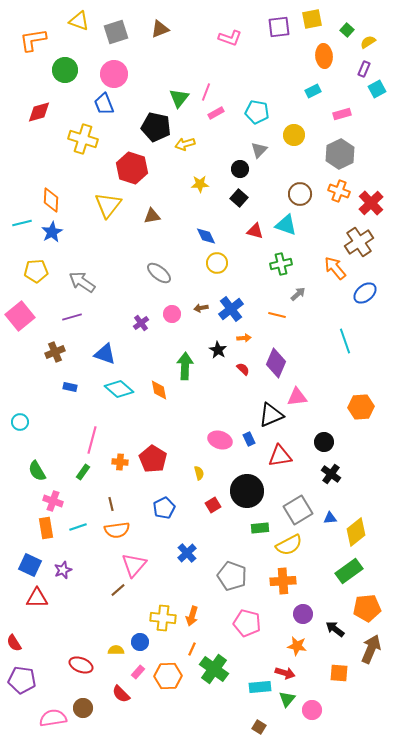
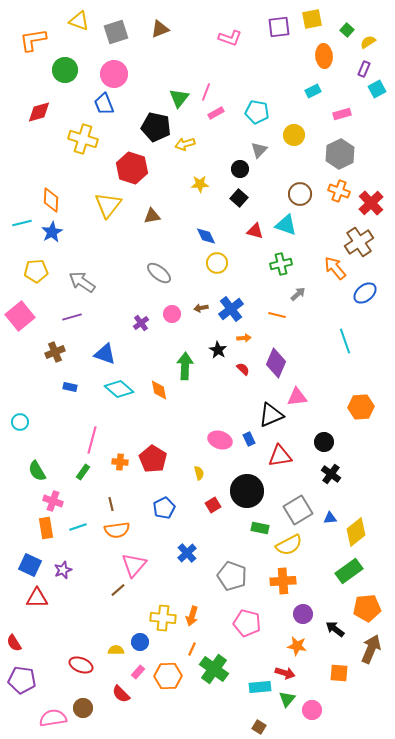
green rectangle at (260, 528): rotated 18 degrees clockwise
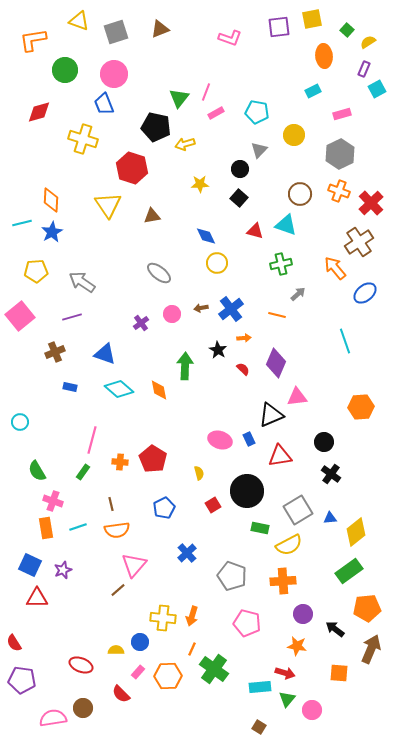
yellow triangle at (108, 205): rotated 12 degrees counterclockwise
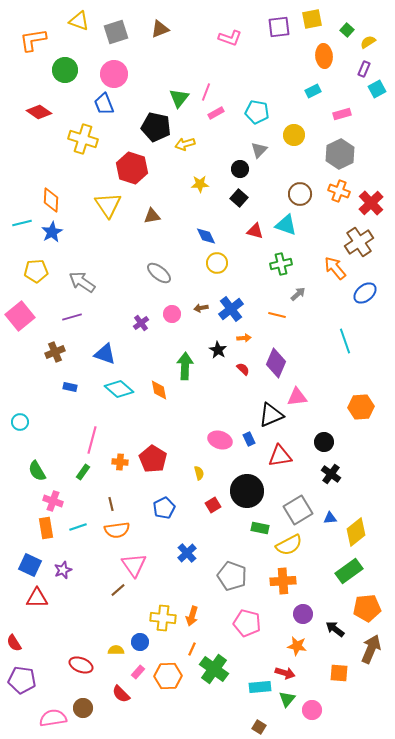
red diamond at (39, 112): rotated 50 degrees clockwise
pink triangle at (134, 565): rotated 16 degrees counterclockwise
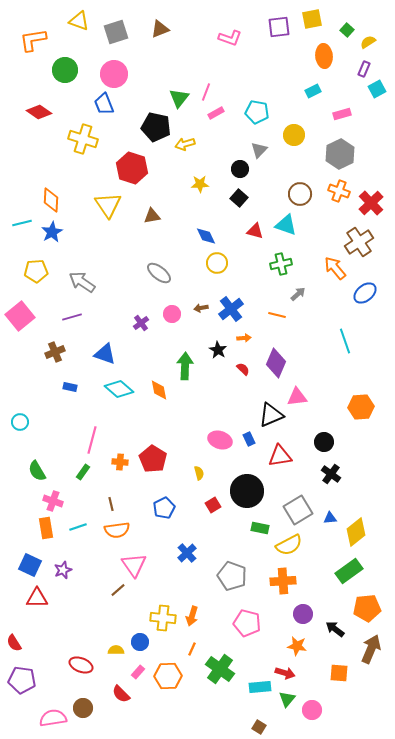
green cross at (214, 669): moved 6 px right
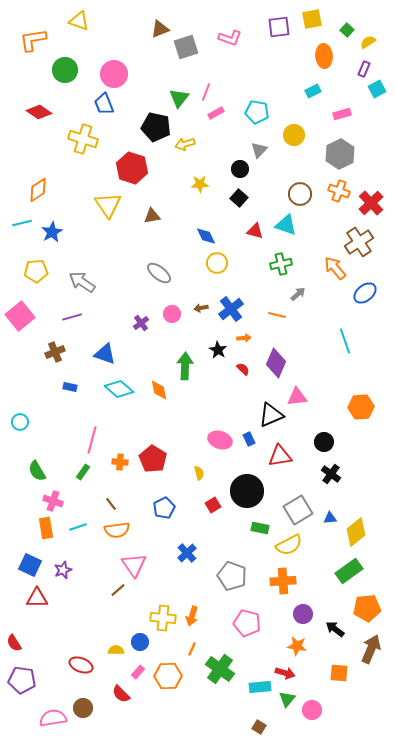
gray square at (116, 32): moved 70 px right, 15 px down
orange diamond at (51, 200): moved 13 px left, 10 px up; rotated 55 degrees clockwise
brown line at (111, 504): rotated 24 degrees counterclockwise
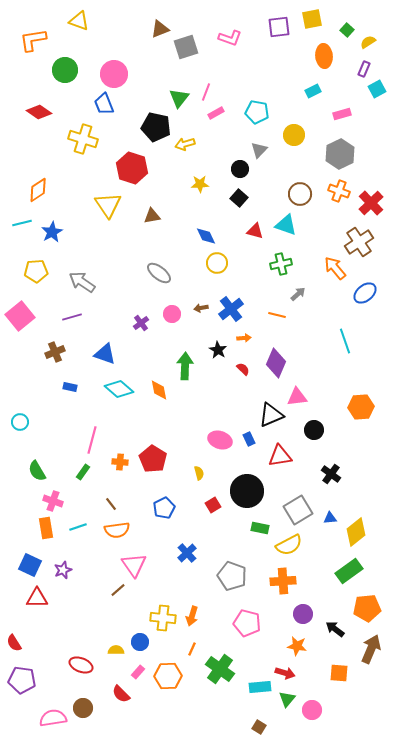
black circle at (324, 442): moved 10 px left, 12 px up
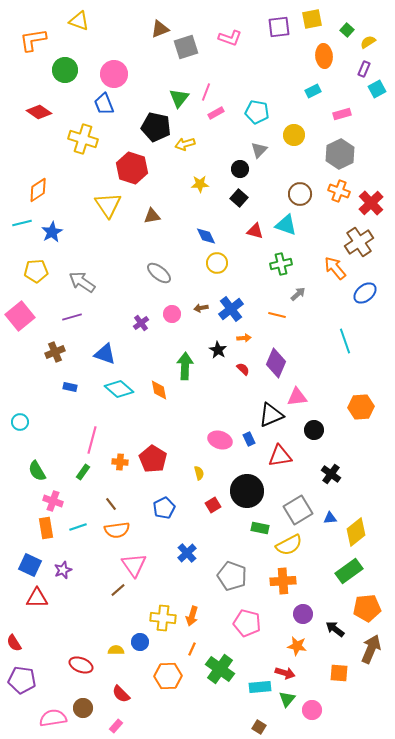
pink rectangle at (138, 672): moved 22 px left, 54 px down
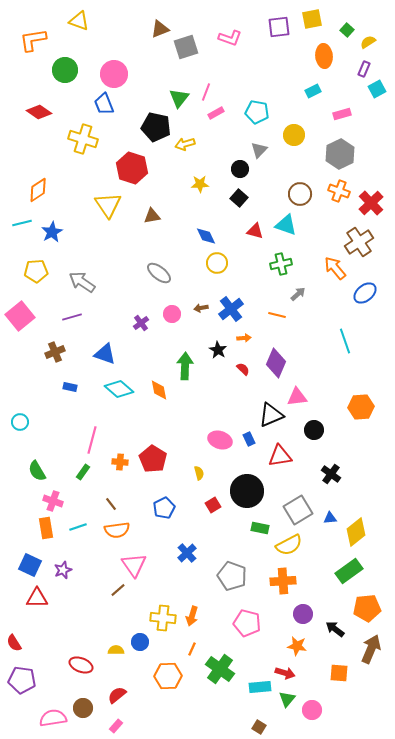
red semicircle at (121, 694): moved 4 px left, 1 px down; rotated 96 degrees clockwise
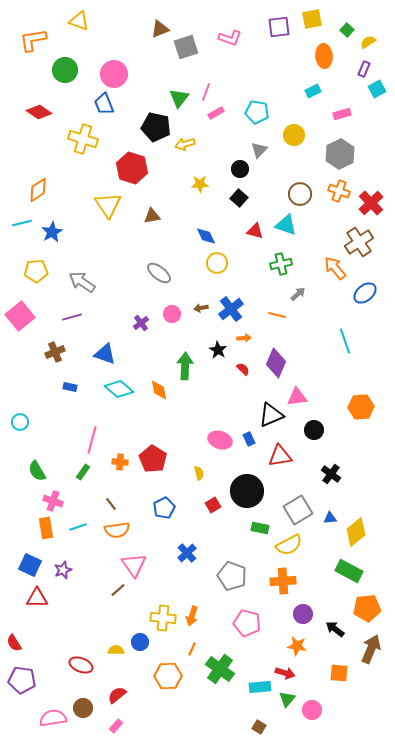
green rectangle at (349, 571): rotated 64 degrees clockwise
